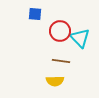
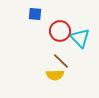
brown line: rotated 36 degrees clockwise
yellow semicircle: moved 6 px up
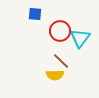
cyan triangle: rotated 20 degrees clockwise
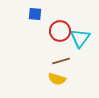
brown line: rotated 60 degrees counterclockwise
yellow semicircle: moved 2 px right, 4 px down; rotated 18 degrees clockwise
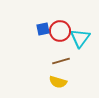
blue square: moved 8 px right, 15 px down; rotated 16 degrees counterclockwise
yellow semicircle: moved 1 px right, 3 px down
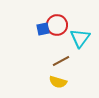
red circle: moved 3 px left, 6 px up
brown line: rotated 12 degrees counterclockwise
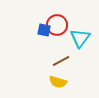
blue square: moved 1 px right, 1 px down; rotated 24 degrees clockwise
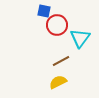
blue square: moved 19 px up
yellow semicircle: rotated 138 degrees clockwise
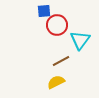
blue square: rotated 16 degrees counterclockwise
cyan triangle: moved 2 px down
yellow semicircle: moved 2 px left
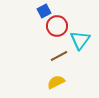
blue square: rotated 24 degrees counterclockwise
red circle: moved 1 px down
brown line: moved 2 px left, 5 px up
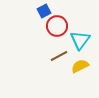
yellow semicircle: moved 24 px right, 16 px up
